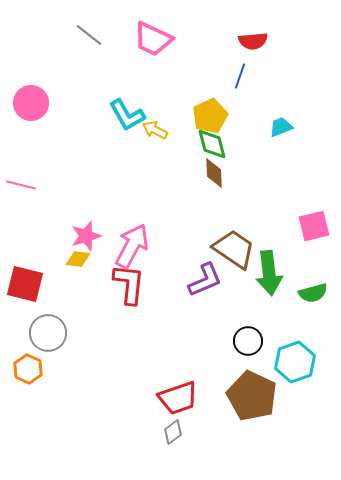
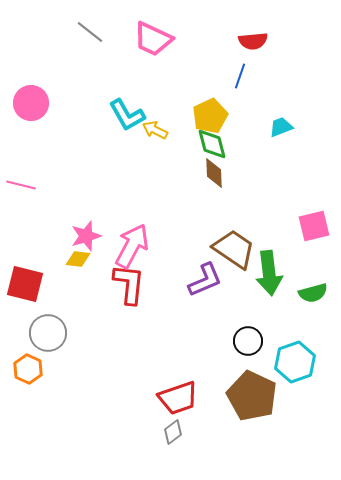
gray line: moved 1 px right, 3 px up
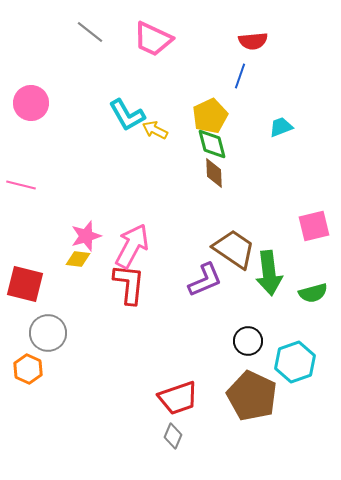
gray diamond: moved 4 px down; rotated 30 degrees counterclockwise
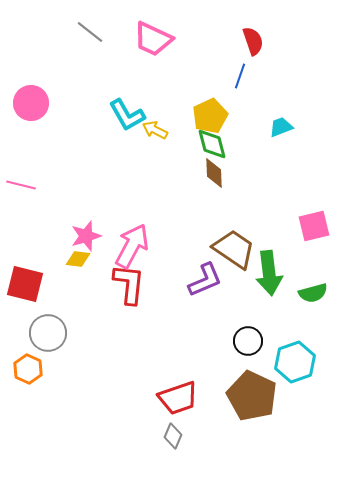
red semicircle: rotated 104 degrees counterclockwise
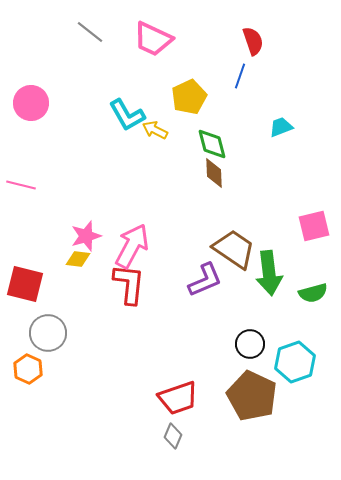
yellow pentagon: moved 21 px left, 19 px up
black circle: moved 2 px right, 3 px down
